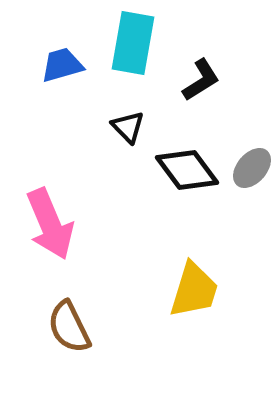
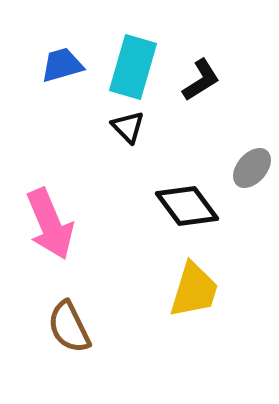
cyan rectangle: moved 24 px down; rotated 6 degrees clockwise
black diamond: moved 36 px down
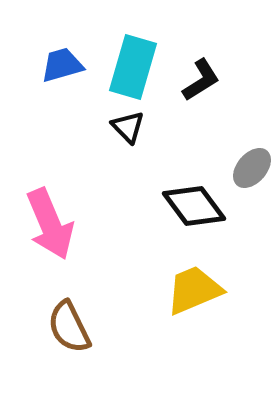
black diamond: moved 7 px right
yellow trapezoid: rotated 130 degrees counterclockwise
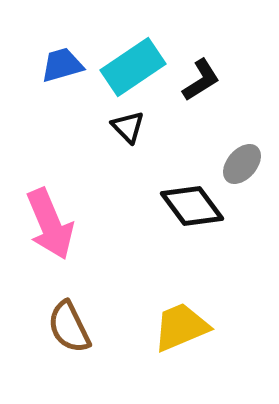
cyan rectangle: rotated 40 degrees clockwise
gray ellipse: moved 10 px left, 4 px up
black diamond: moved 2 px left
yellow trapezoid: moved 13 px left, 37 px down
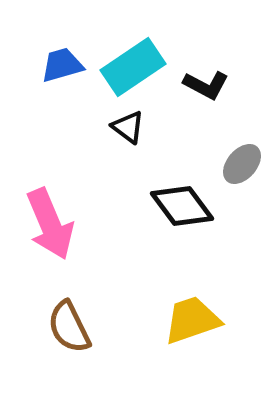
black L-shape: moved 5 px right, 5 px down; rotated 60 degrees clockwise
black triangle: rotated 9 degrees counterclockwise
black diamond: moved 10 px left
yellow trapezoid: moved 11 px right, 7 px up; rotated 4 degrees clockwise
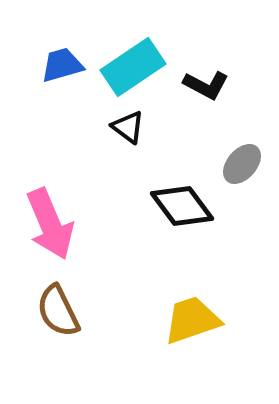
brown semicircle: moved 11 px left, 16 px up
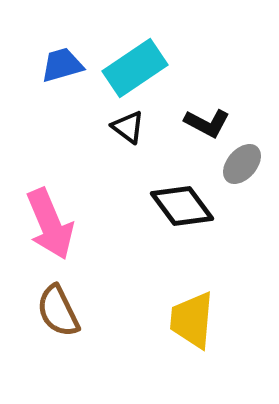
cyan rectangle: moved 2 px right, 1 px down
black L-shape: moved 1 px right, 38 px down
yellow trapezoid: rotated 66 degrees counterclockwise
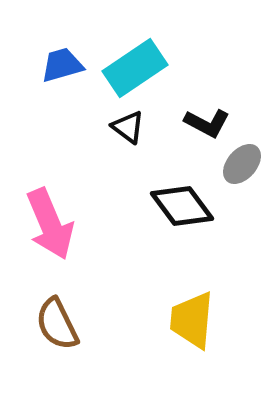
brown semicircle: moved 1 px left, 13 px down
